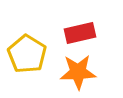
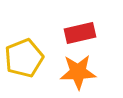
yellow pentagon: moved 3 px left, 4 px down; rotated 18 degrees clockwise
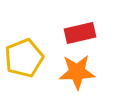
orange star: moved 1 px left
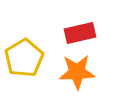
yellow pentagon: rotated 9 degrees counterclockwise
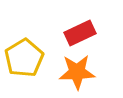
red rectangle: rotated 12 degrees counterclockwise
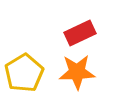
yellow pentagon: moved 15 px down
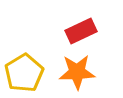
red rectangle: moved 1 px right, 2 px up
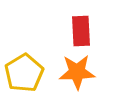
red rectangle: rotated 68 degrees counterclockwise
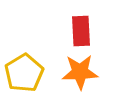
orange star: moved 3 px right
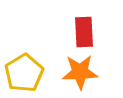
red rectangle: moved 3 px right, 1 px down
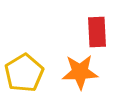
red rectangle: moved 13 px right
